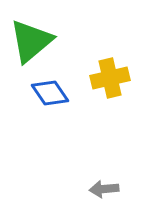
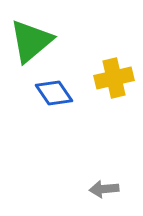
yellow cross: moved 4 px right
blue diamond: moved 4 px right
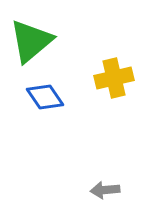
blue diamond: moved 9 px left, 4 px down
gray arrow: moved 1 px right, 1 px down
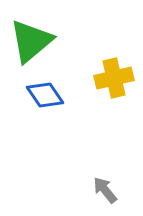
blue diamond: moved 2 px up
gray arrow: rotated 56 degrees clockwise
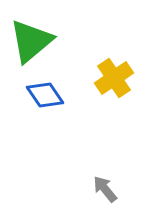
yellow cross: rotated 21 degrees counterclockwise
gray arrow: moved 1 px up
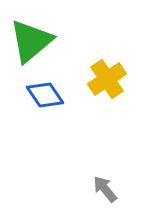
yellow cross: moved 7 px left, 1 px down
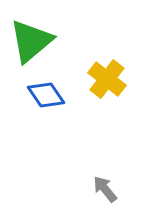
yellow cross: rotated 18 degrees counterclockwise
blue diamond: moved 1 px right
